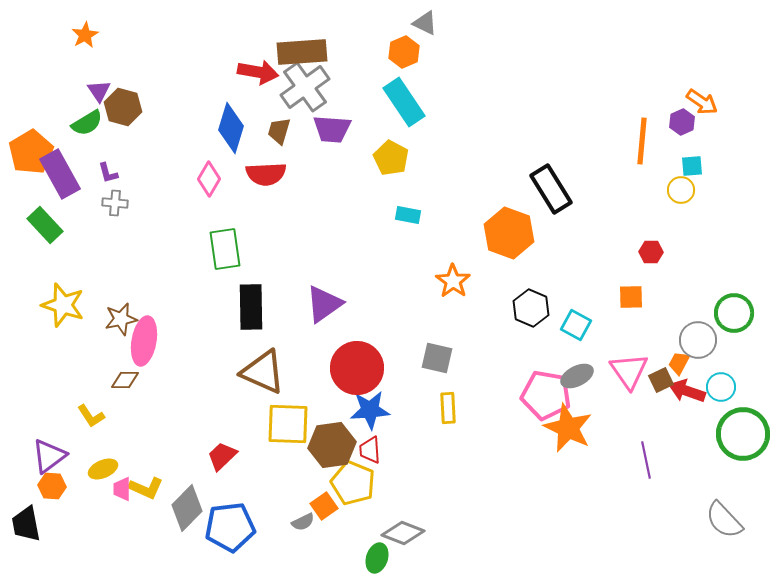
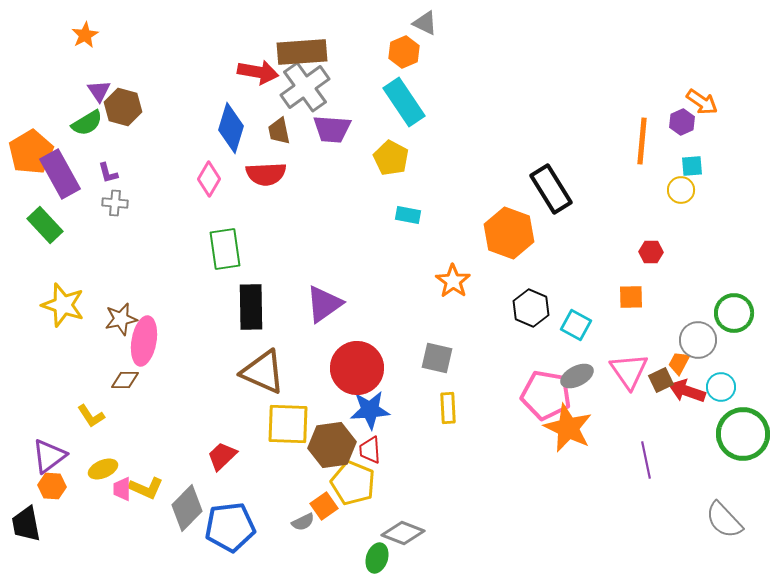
brown trapezoid at (279, 131): rotated 28 degrees counterclockwise
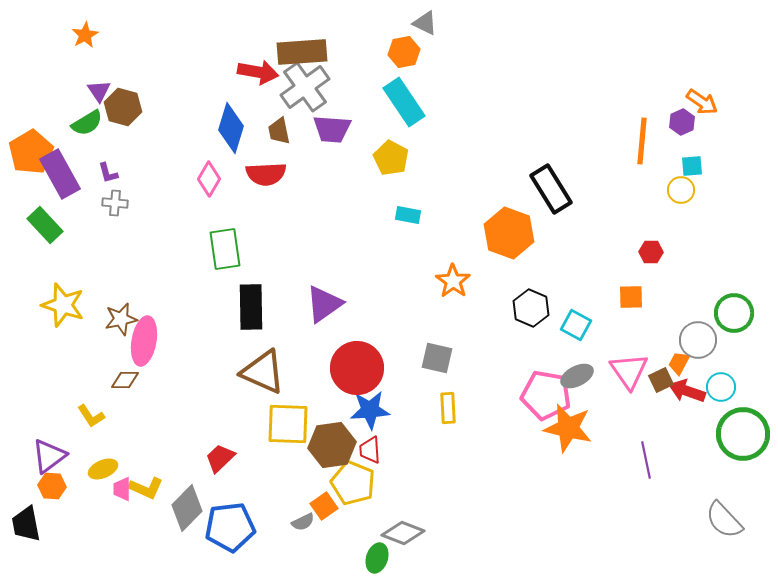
orange hexagon at (404, 52): rotated 12 degrees clockwise
orange star at (568, 428): rotated 12 degrees counterclockwise
red trapezoid at (222, 456): moved 2 px left, 2 px down
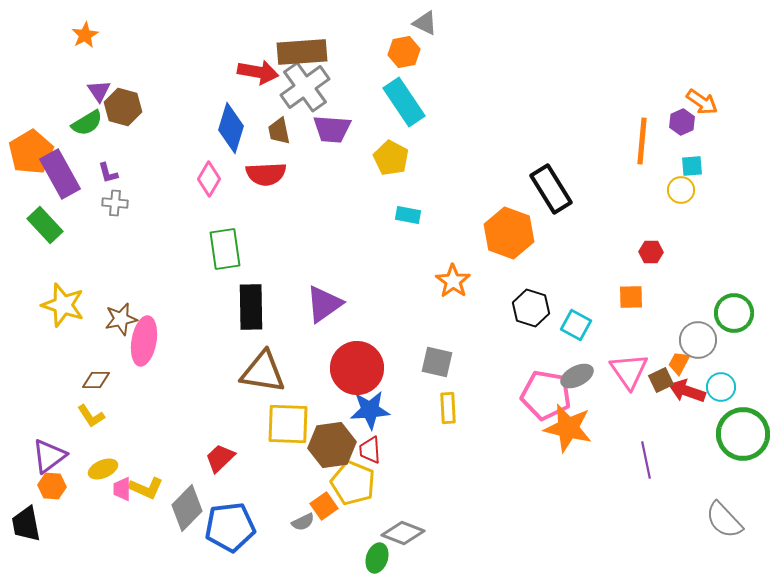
black hexagon at (531, 308): rotated 6 degrees counterclockwise
gray square at (437, 358): moved 4 px down
brown triangle at (263, 372): rotated 15 degrees counterclockwise
brown diamond at (125, 380): moved 29 px left
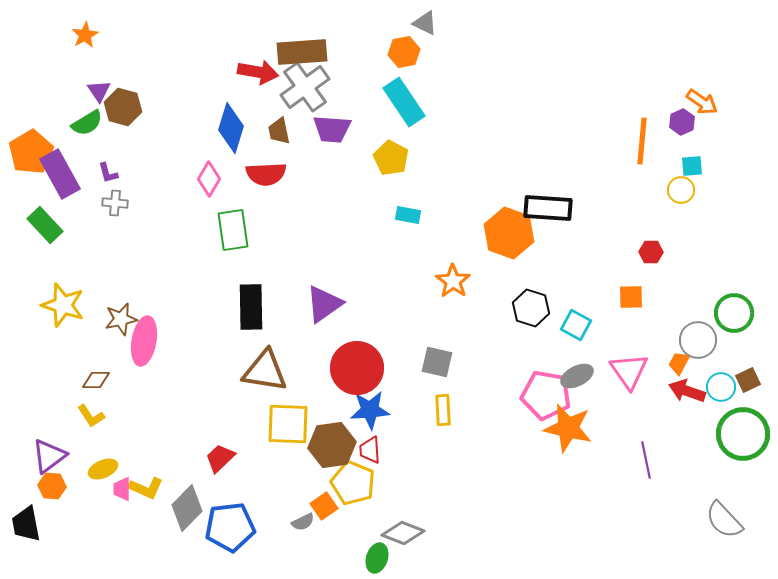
black rectangle at (551, 189): moved 3 px left, 19 px down; rotated 54 degrees counterclockwise
green rectangle at (225, 249): moved 8 px right, 19 px up
brown triangle at (263, 372): moved 2 px right, 1 px up
brown square at (661, 380): moved 87 px right
yellow rectangle at (448, 408): moved 5 px left, 2 px down
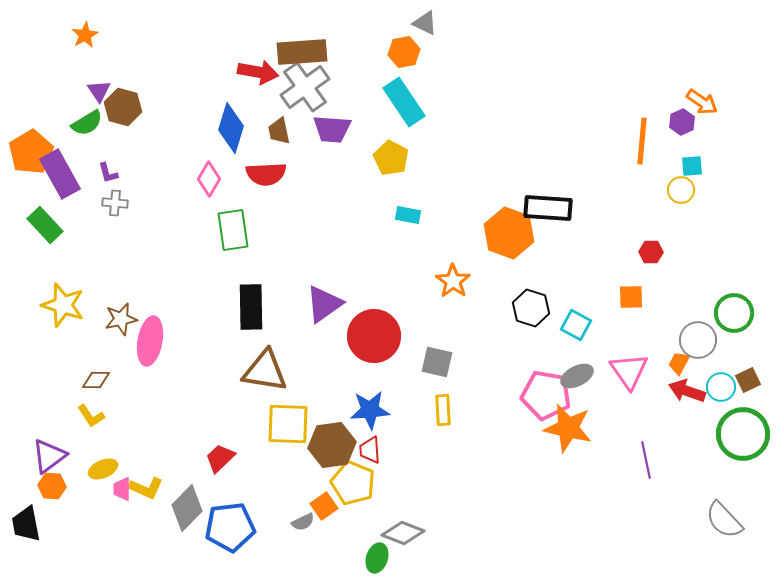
pink ellipse at (144, 341): moved 6 px right
red circle at (357, 368): moved 17 px right, 32 px up
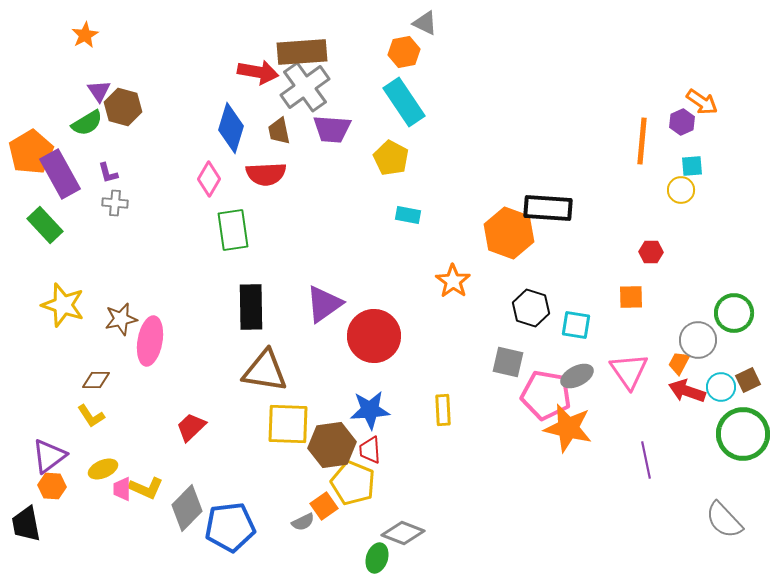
cyan square at (576, 325): rotated 20 degrees counterclockwise
gray square at (437, 362): moved 71 px right
red trapezoid at (220, 458): moved 29 px left, 31 px up
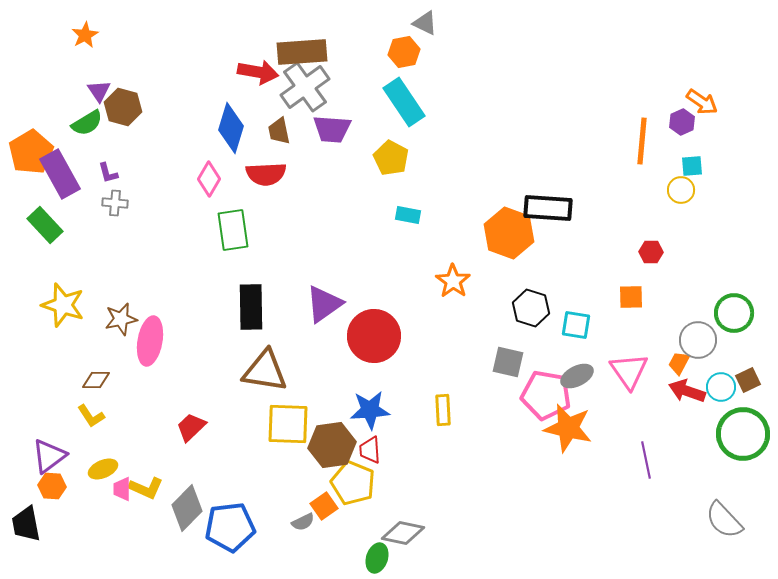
gray diamond at (403, 533): rotated 9 degrees counterclockwise
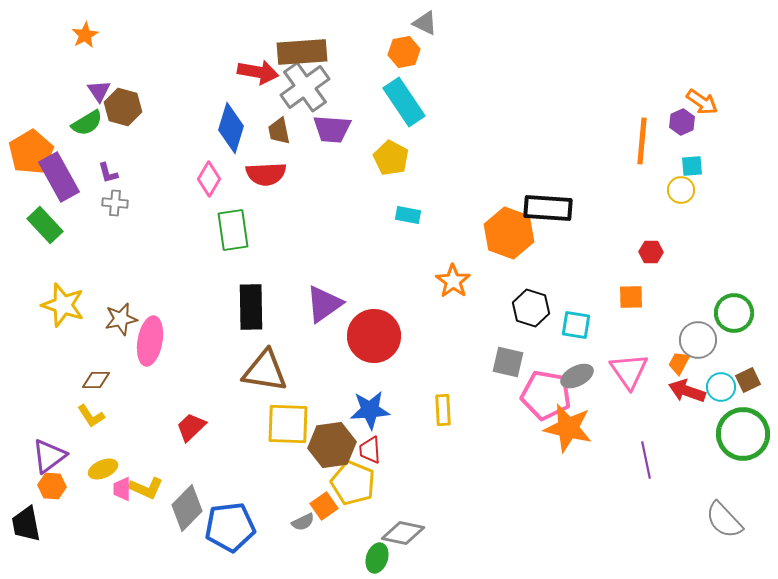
purple rectangle at (60, 174): moved 1 px left, 3 px down
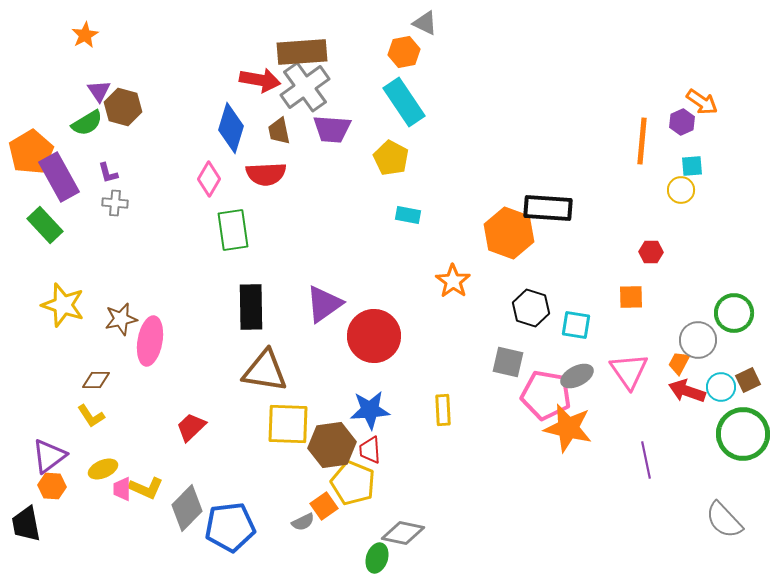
red arrow at (258, 72): moved 2 px right, 8 px down
